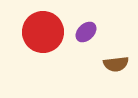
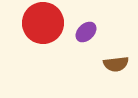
red circle: moved 9 px up
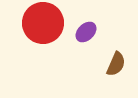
brown semicircle: rotated 60 degrees counterclockwise
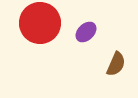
red circle: moved 3 px left
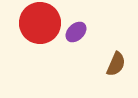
purple ellipse: moved 10 px left
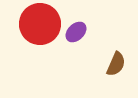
red circle: moved 1 px down
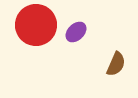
red circle: moved 4 px left, 1 px down
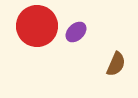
red circle: moved 1 px right, 1 px down
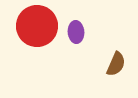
purple ellipse: rotated 50 degrees counterclockwise
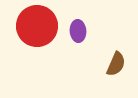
purple ellipse: moved 2 px right, 1 px up
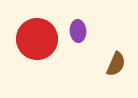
red circle: moved 13 px down
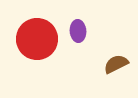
brown semicircle: rotated 140 degrees counterclockwise
